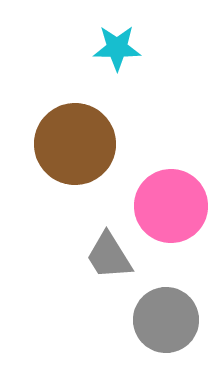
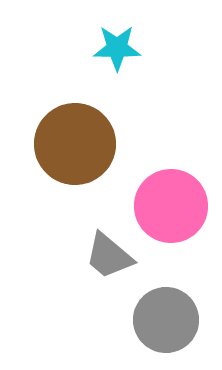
gray trapezoid: rotated 18 degrees counterclockwise
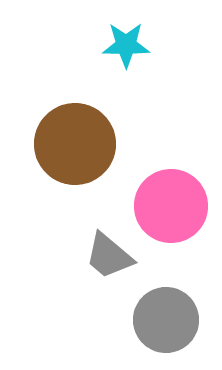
cyan star: moved 9 px right, 3 px up
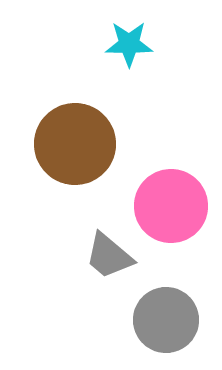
cyan star: moved 3 px right, 1 px up
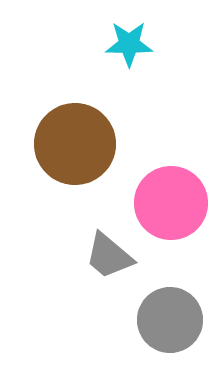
pink circle: moved 3 px up
gray circle: moved 4 px right
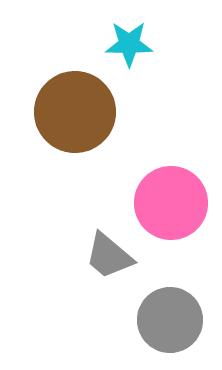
brown circle: moved 32 px up
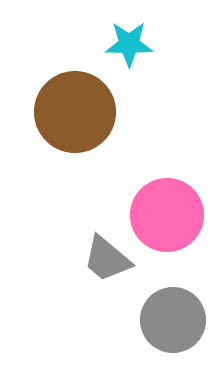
pink circle: moved 4 px left, 12 px down
gray trapezoid: moved 2 px left, 3 px down
gray circle: moved 3 px right
